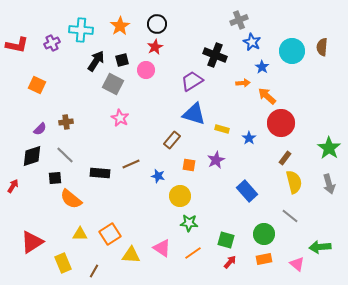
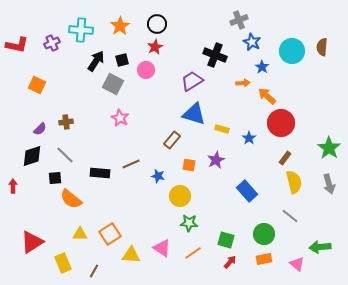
red arrow at (13, 186): rotated 32 degrees counterclockwise
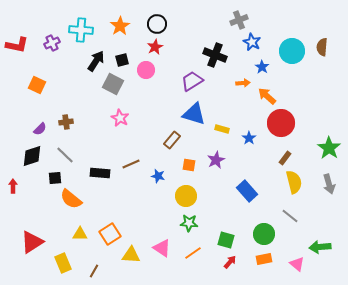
yellow circle at (180, 196): moved 6 px right
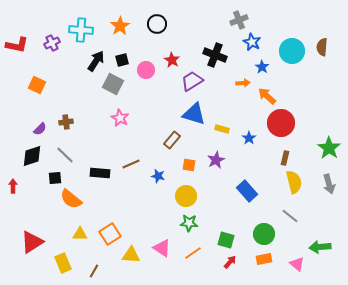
red star at (155, 47): moved 17 px right, 13 px down; rotated 14 degrees counterclockwise
brown rectangle at (285, 158): rotated 24 degrees counterclockwise
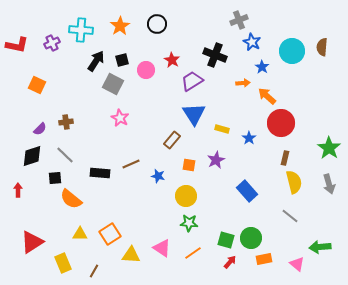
blue triangle at (194, 114): rotated 40 degrees clockwise
red arrow at (13, 186): moved 5 px right, 4 px down
green circle at (264, 234): moved 13 px left, 4 px down
